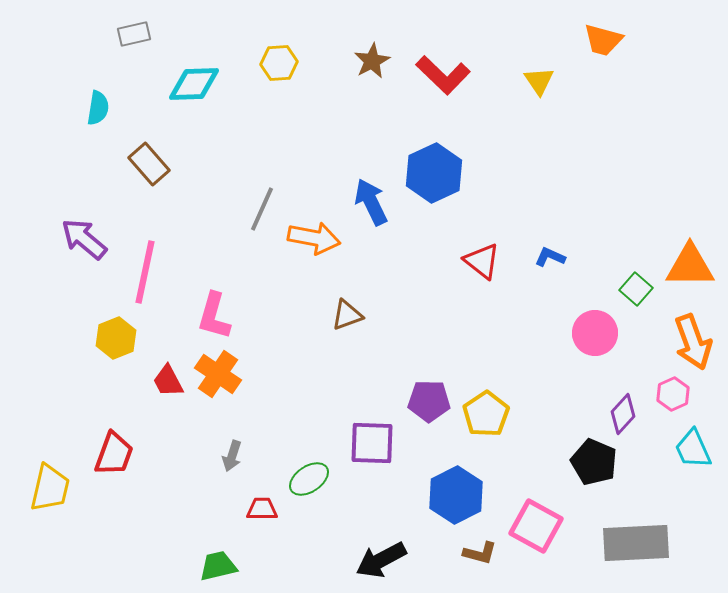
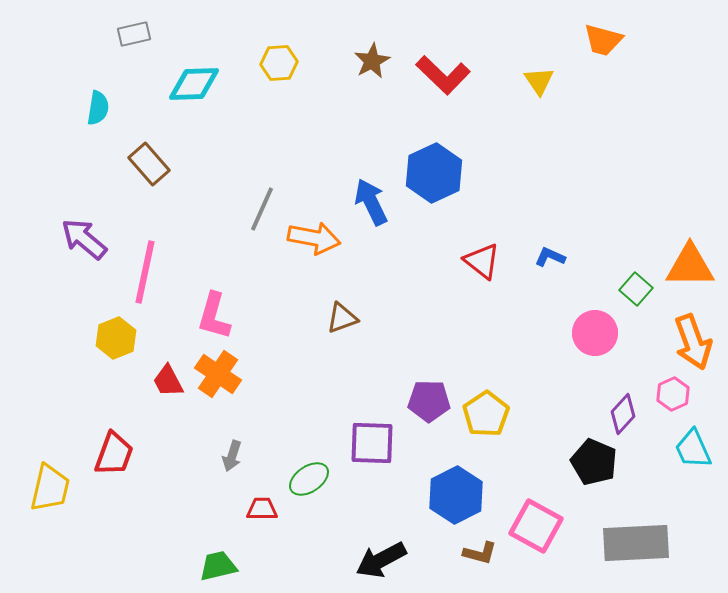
brown triangle at (347, 315): moved 5 px left, 3 px down
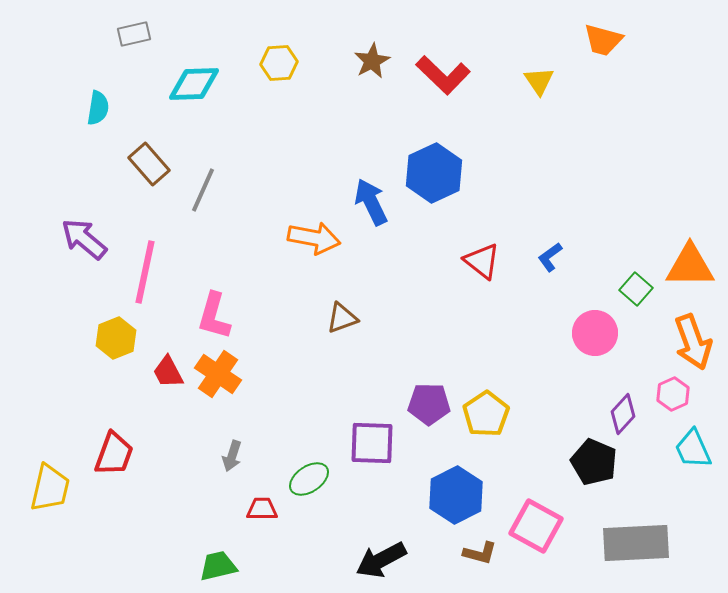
gray line at (262, 209): moved 59 px left, 19 px up
blue L-shape at (550, 257): rotated 60 degrees counterclockwise
red trapezoid at (168, 381): moved 9 px up
purple pentagon at (429, 401): moved 3 px down
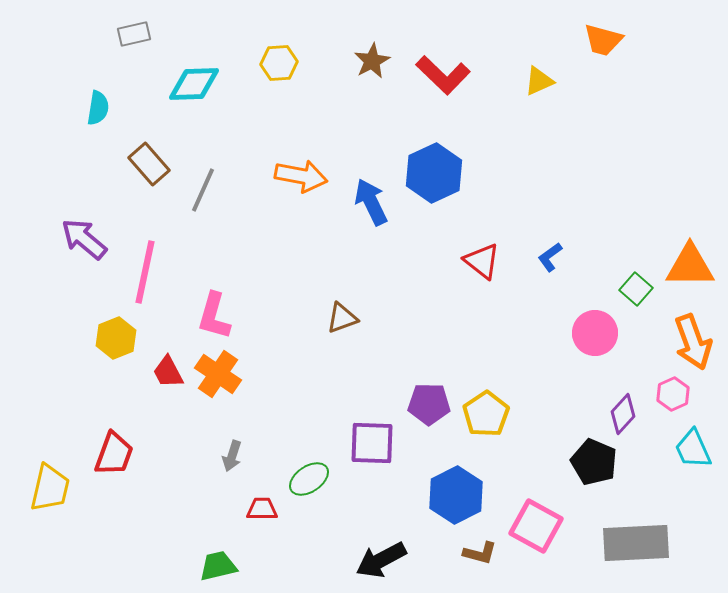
yellow triangle at (539, 81): rotated 40 degrees clockwise
orange arrow at (314, 238): moved 13 px left, 62 px up
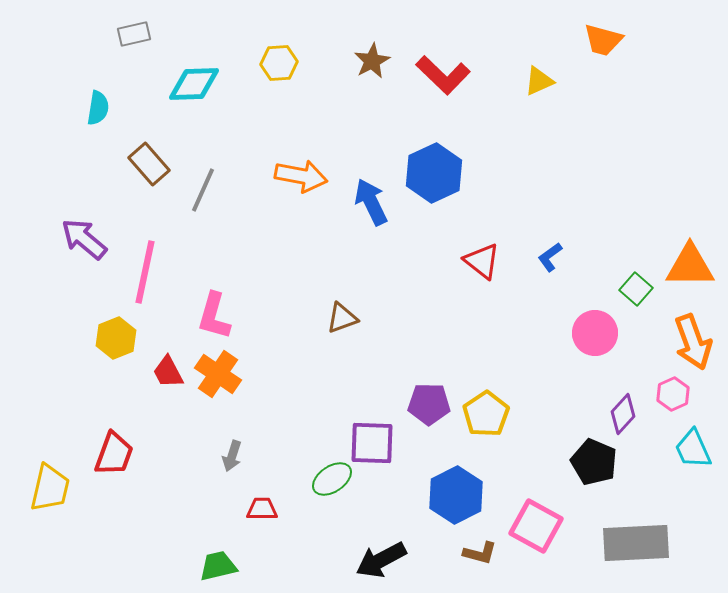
green ellipse at (309, 479): moved 23 px right
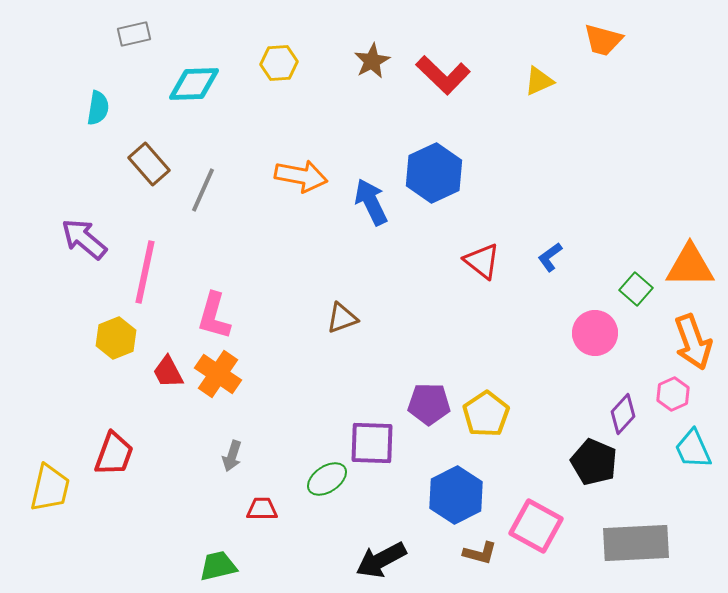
green ellipse at (332, 479): moved 5 px left
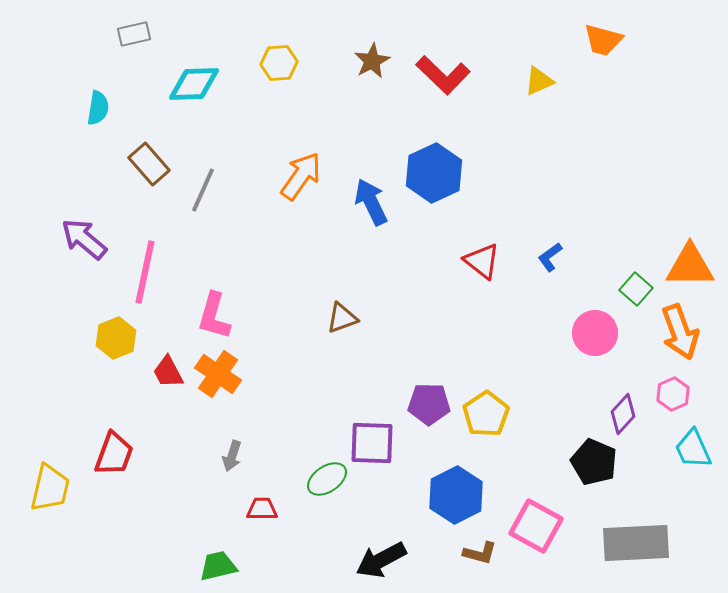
orange arrow at (301, 176): rotated 66 degrees counterclockwise
orange arrow at (693, 342): moved 13 px left, 10 px up
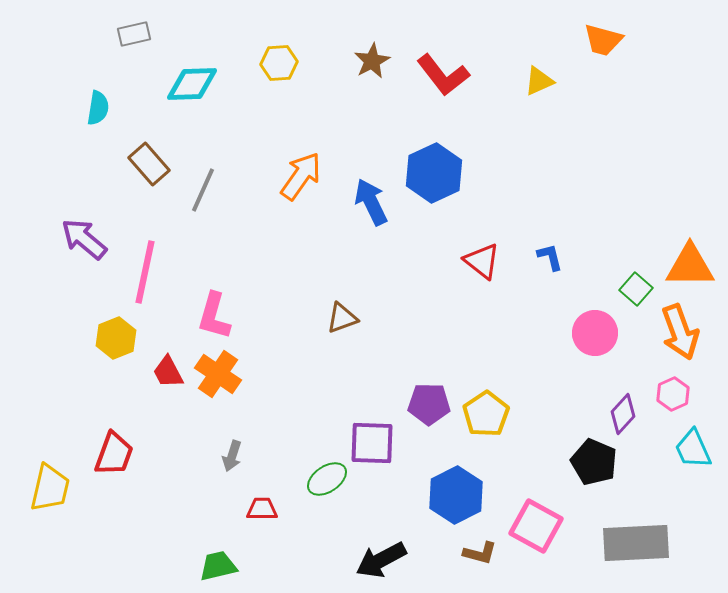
red L-shape at (443, 75): rotated 8 degrees clockwise
cyan diamond at (194, 84): moved 2 px left
blue L-shape at (550, 257): rotated 112 degrees clockwise
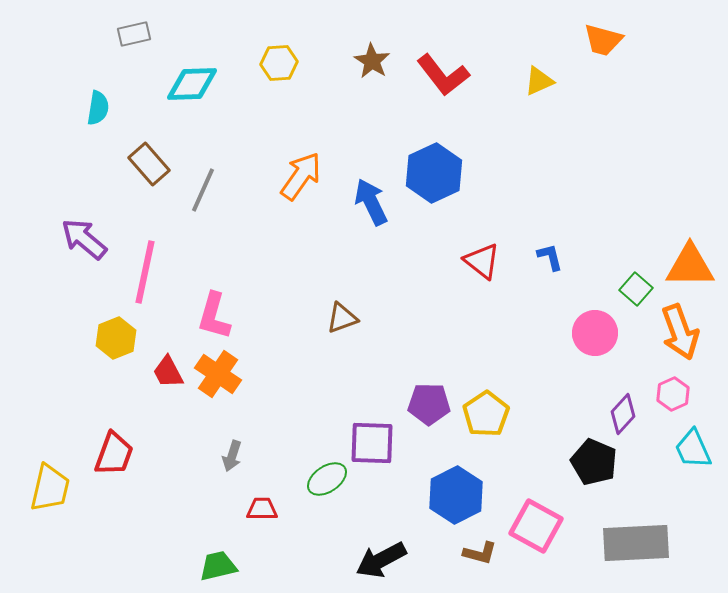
brown star at (372, 61): rotated 12 degrees counterclockwise
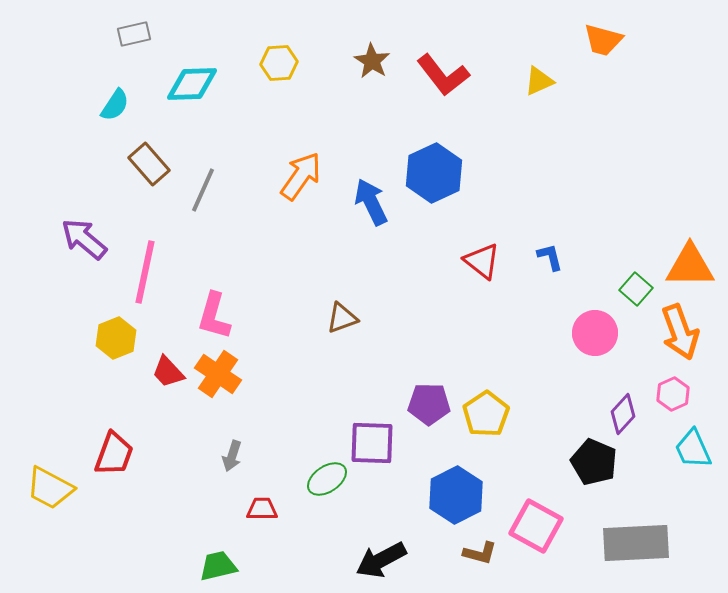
cyan semicircle at (98, 108): moved 17 px right, 3 px up; rotated 24 degrees clockwise
red trapezoid at (168, 372): rotated 15 degrees counterclockwise
yellow trapezoid at (50, 488): rotated 105 degrees clockwise
